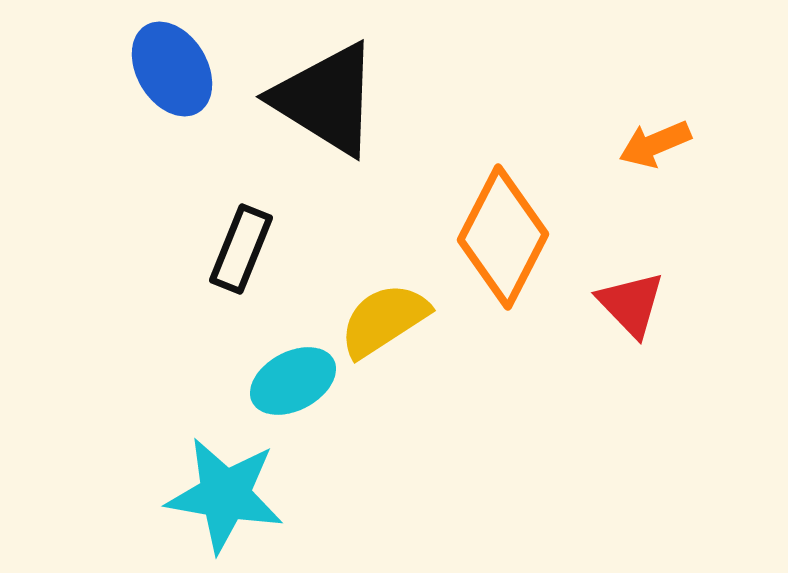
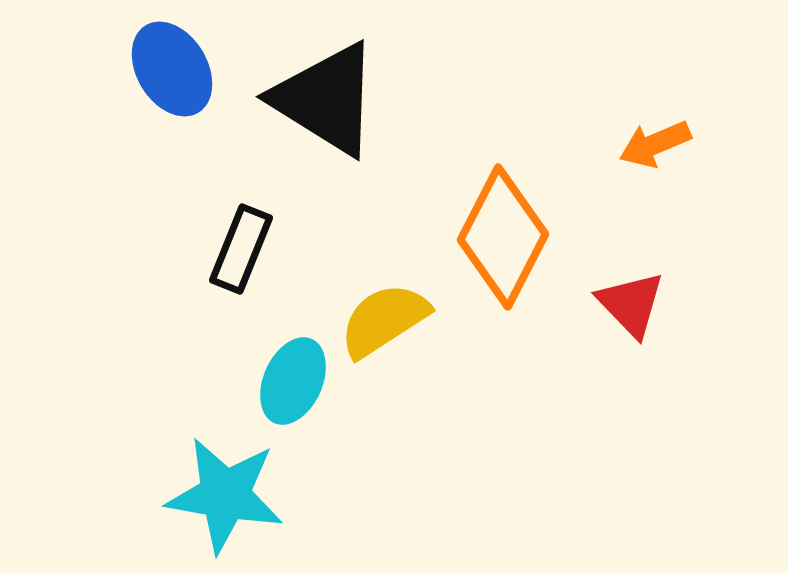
cyan ellipse: rotated 38 degrees counterclockwise
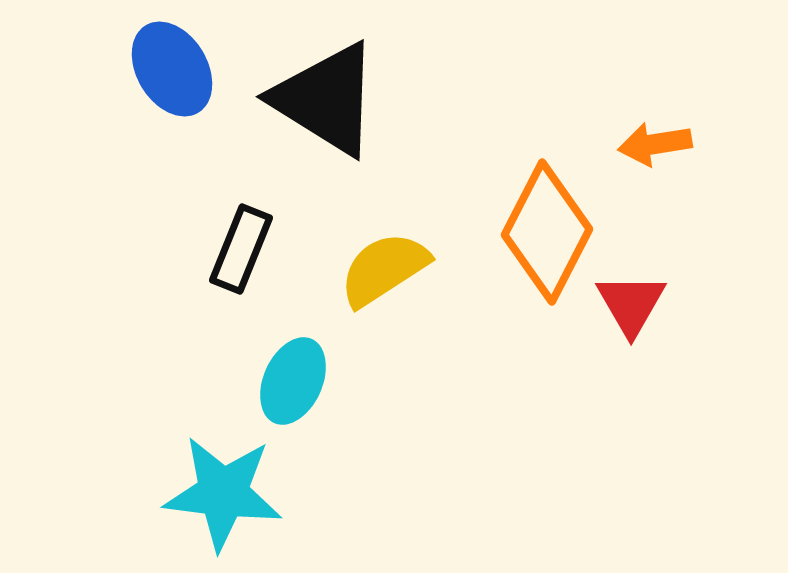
orange arrow: rotated 14 degrees clockwise
orange diamond: moved 44 px right, 5 px up
red triangle: rotated 14 degrees clockwise
yellow semicircle: moved 51 px up
cyan star: moved 2 px left, 2 px up; rotated 3 degrees counterclockwise
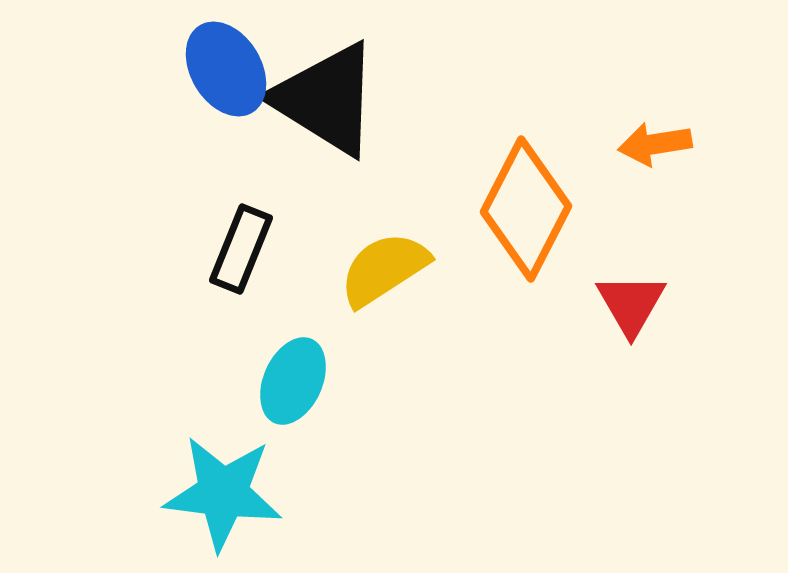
blue ellipse: moved 54 px right
orange diamond: moved 21 px left, 23 px up
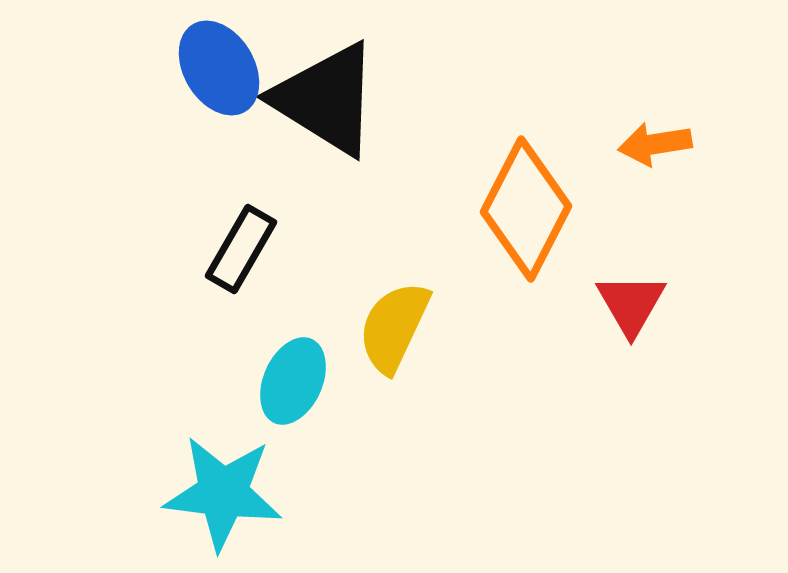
blue ellipse: moved 7 px left, 1 px up
black rectangle: rotated 8 degrees clockwise
yellow semicircle: moved 10 px right, 58 px down; rotated 32 degrees counterclockwise
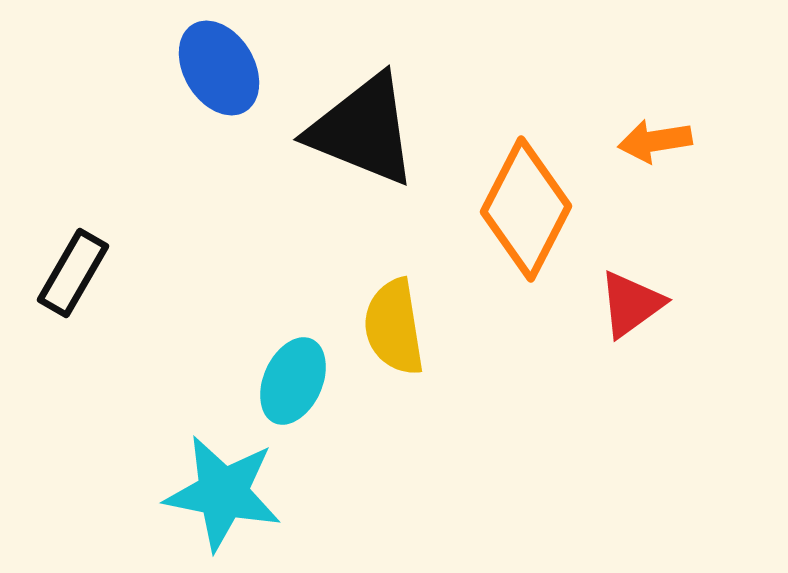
black triangle: moved 37 px right, 31 px down; rotated 10 degrees counterclockwise
orange arrow: moved 3 px up
black rectangle: moved 168 px left, 24 px down
red triangle: rotated 24 degrees clockwise
yellow semicircle: rotated 34 degrees counterclockwise
cyan star: rotated 4 degrees clockwise
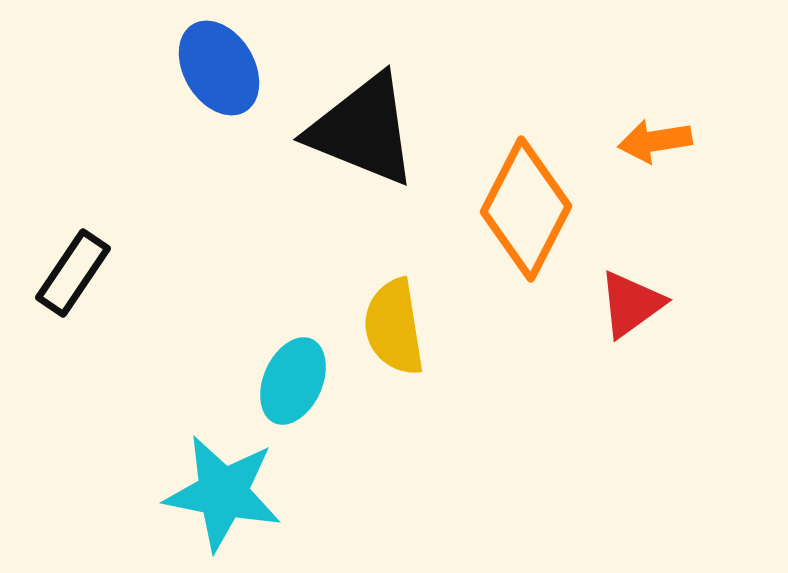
black rectangle: rotated 4 degrees clockwise
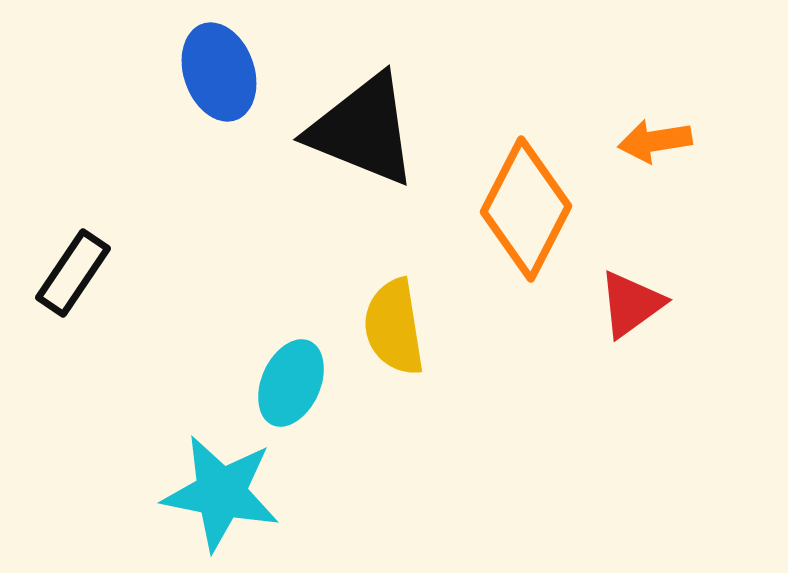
blue ellipse: moved 4 px down; rotated 12 degrees clockwise
cyan ellipse: moved 2 px left, 2 px down
cyan star: moved 2 px left
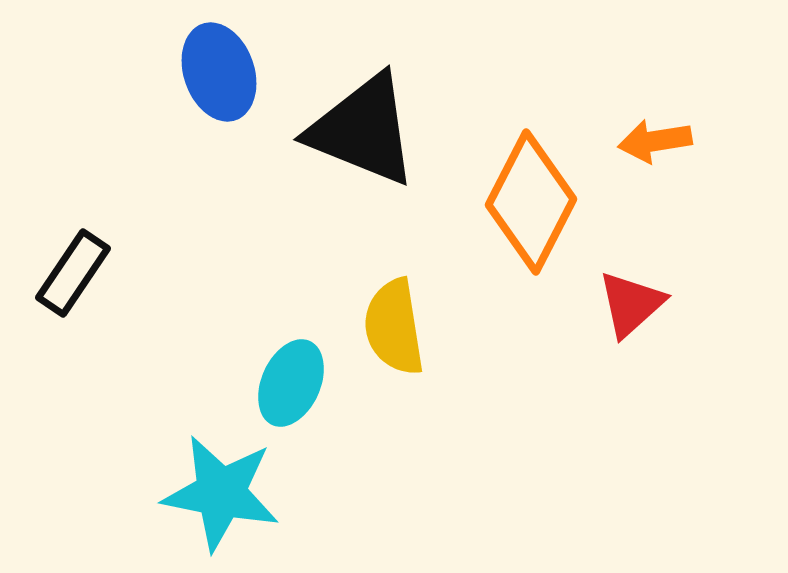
orange diamond: moved 5 px right, 7 px up
red triangle: rotated 6 degrees counterclockwise
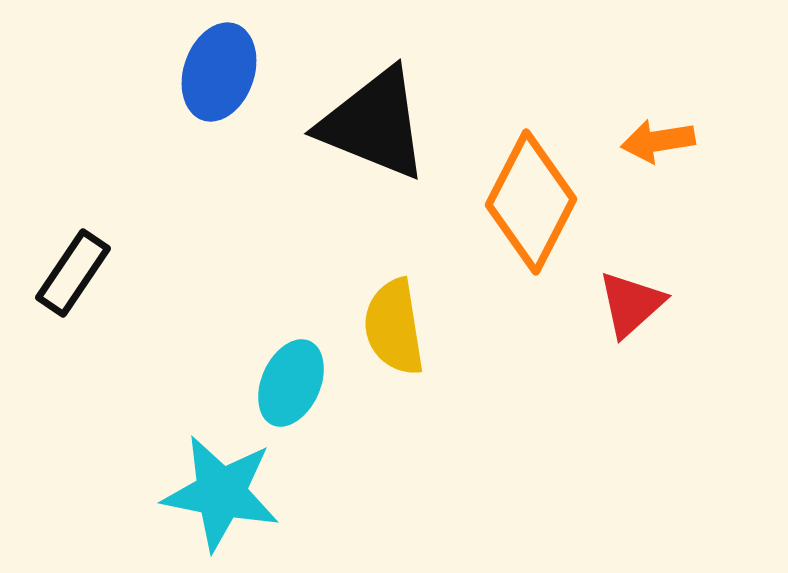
blue ellipse: rotated 38 degrees clockwise
black triangle: moved 11 px right, 6 px up
orange arrow: moved 3 px right
